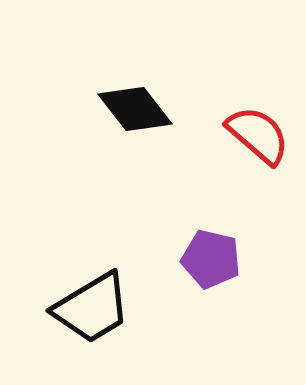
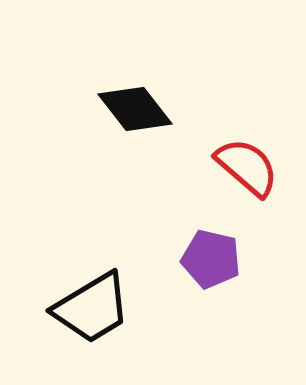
red semicircle: moved 11 px left, 32 px down
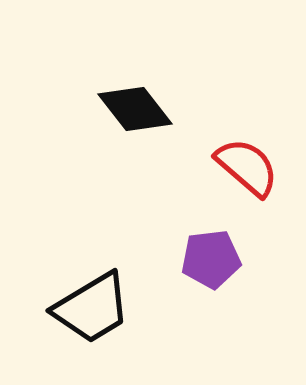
purple pentagon: rotated 20 degrees counterclockwise
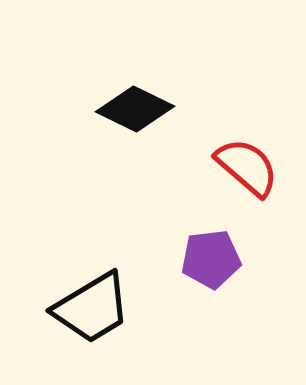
black diamond: rotated 26 degrees counterclockwise
